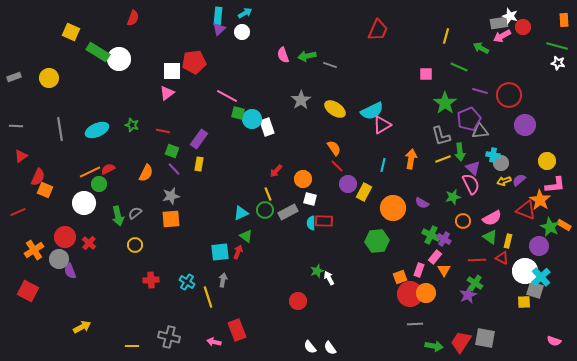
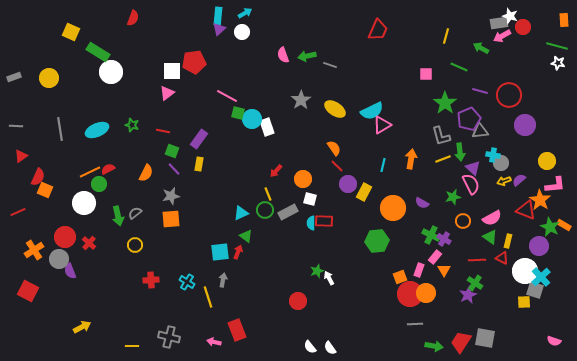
white circle at (119, 59): moved 8 px left, 13 px down
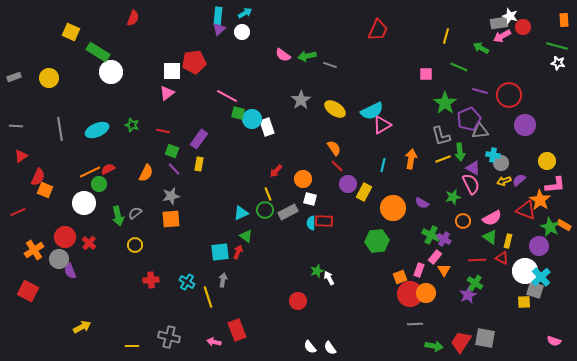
pink semicircle at (283, 55): rotated 35 degrees counterclockwise
purple triangle at (473, 168): rotated 14 degrees counterclockwise
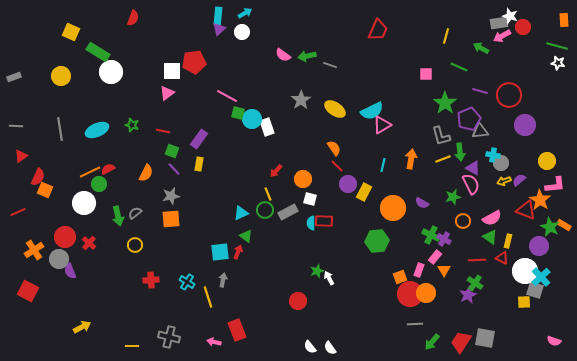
yellow circle at (49, 78): moved 12 px right, 2 px up
green arrow at (434, 346): moved 2 px left, 4 px up; rotated 120 degrees clockwise
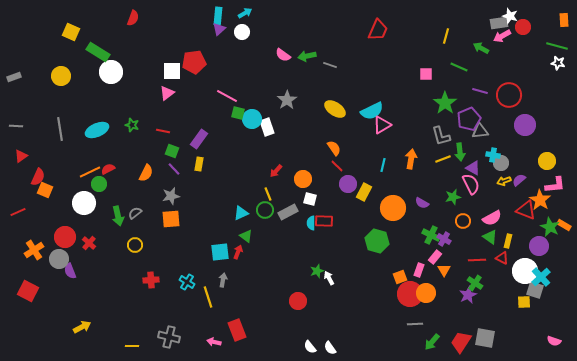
gray star at (301, 100): moved 14 px left
green hexagon at (377, 241): rotated 20 degrees clockwise
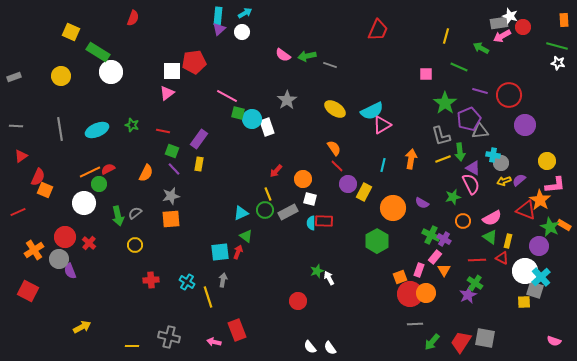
green hexagon at (377, 241): rotated 15 degrees clockwise
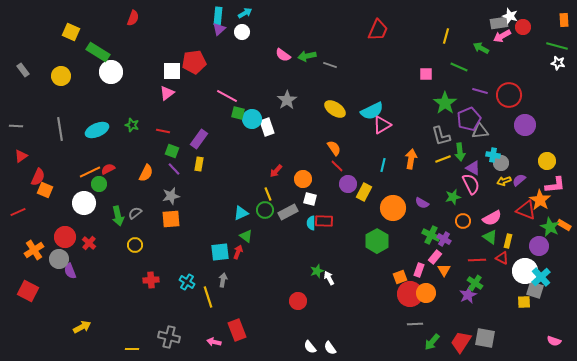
gray rectangle at (14, 77): moved 9 px right, 7 px up; rotated 72 degrees clockwise
yellow line at (132, 346): moved 3 px down
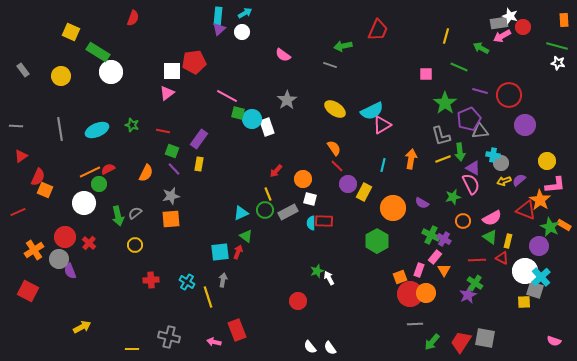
green arrow at (307, 56): moved 36 px right, 10 px up
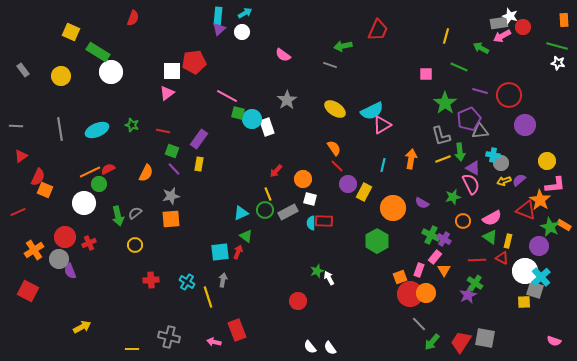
red cross at (89, 243): rotated 24 degrees clockwise
gray line at (415, 324): moved 4 px right; rotated 49 degrees clockwise
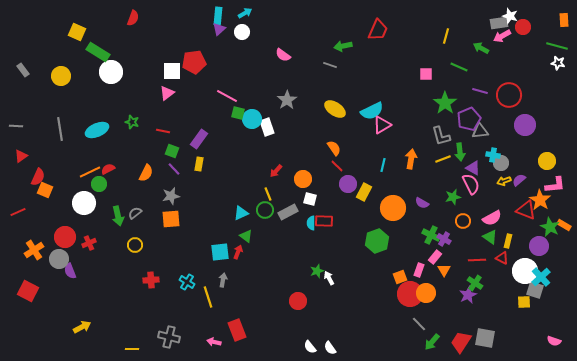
yellow square at (71, 32): moved 6 px right
green star at (132, 125): moved 3 px up
green hexagon at (377, 241): rotated 10 degrees clockwise
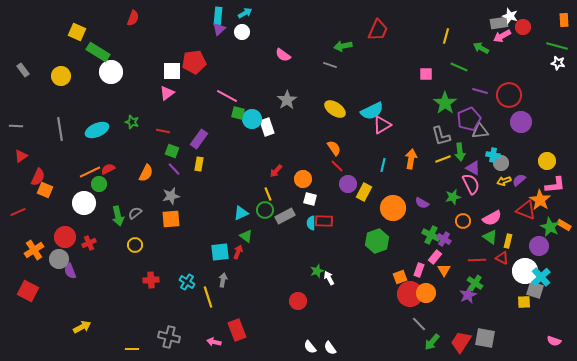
purple circle at (525, 125): moved 4 px left, 3 px up
gray rectangle at (288, 212): moved 3 px left, 4 px down
